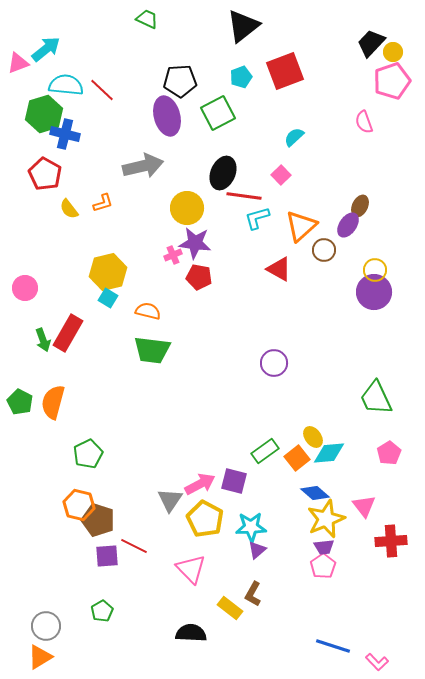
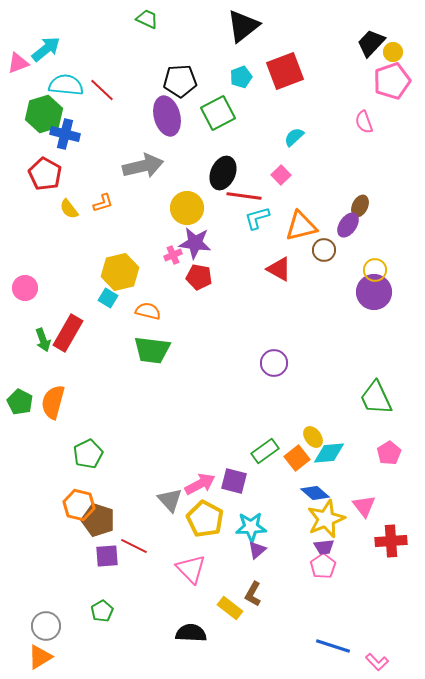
orange triangle at (301, 226): rotated 28 degrees clockwise
yellow hexagon at (108, 272): moved 12 px right
gray triangle at (170, 500): rotated 16 degrees counterclockwise
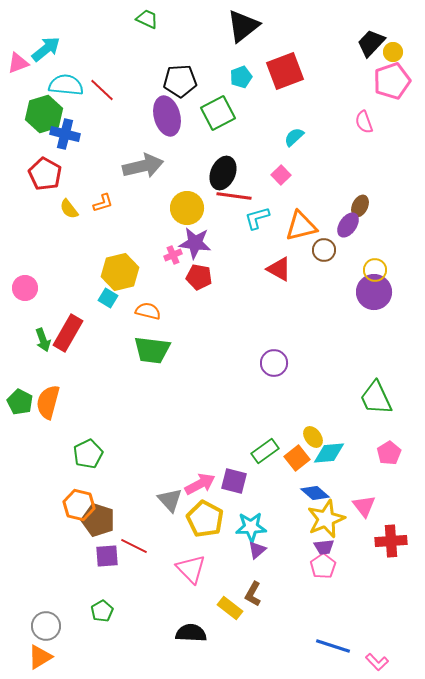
red line at (244, 196): moved 10 px left
orange semicircle at (53, 402): moved 5 px left
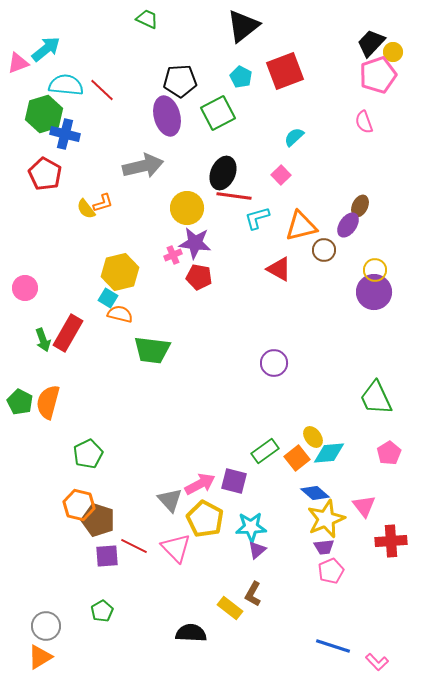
cyan pentagon at (241, 77): rotated 25 degrees counterclockwise
pink pentagon at (392, 81): moved 14 px left, 6 px up
yellow semicircle at (69, 209): moved 17 px right
orange semicircle at (148, 311): moved 28 px left, 3 px down
pink pentagon at (323, 566): moved 8 px right, 5 px down; rotated 10 degrees clockwise
pink triangle at (191, 569): moved 15 px left, 21 px up
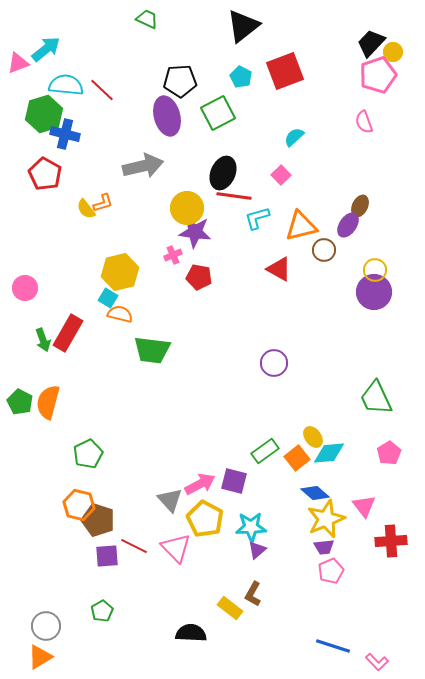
purple star at (195, 243): moved 11 px up
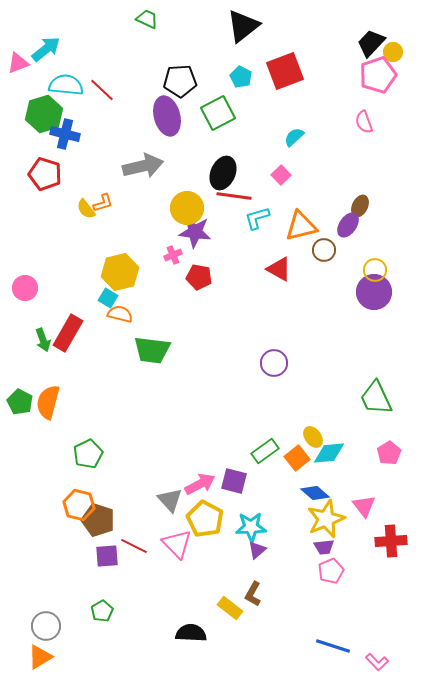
red pentagon at (45, 174): rotated 12 degrees counterclockwise
pink triangle at (176, 548): moved 1 px right, 4 px up
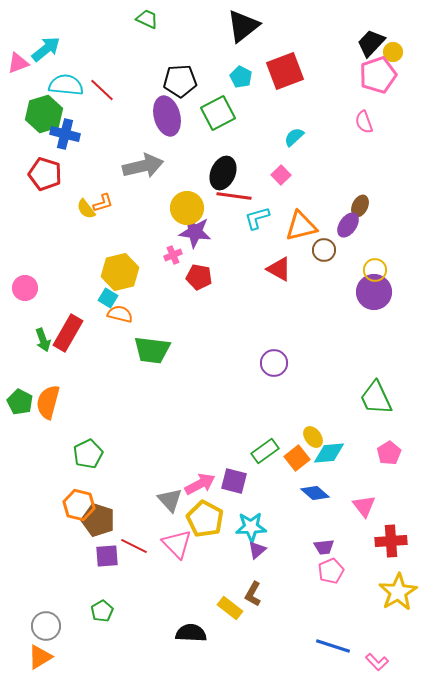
yellow star at (326, 519): moved 72 px right, 73 px down; rotated 9 degrees counterclockwise
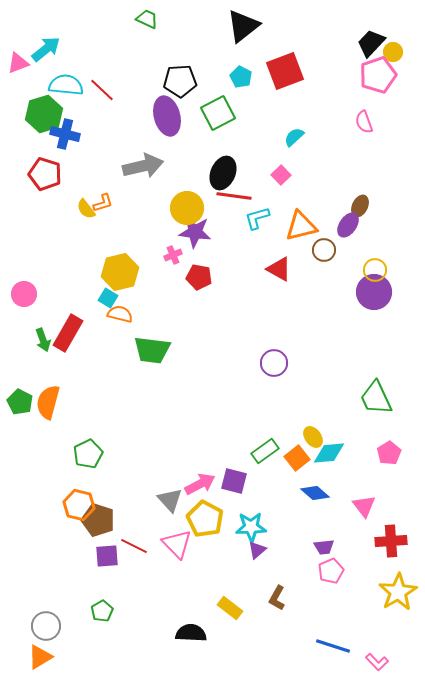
pink circle at (25, 288): moved 1 px left, 6 px down
brown L-shape at (253, 594): moved 24 px right, 4 px down
